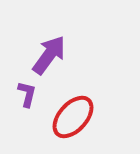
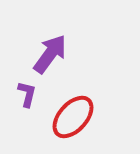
purple arrow: moved 1 px right, 1 px up
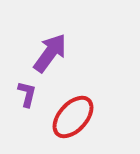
purple arrow: moved 1 px up
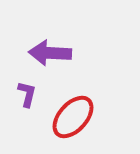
purple arrow: rotated 123 degrees counterclockwise
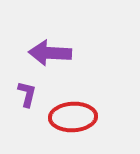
red ellipse: rotated 45 degrees clockwise
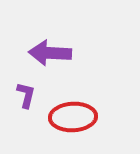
purple L-shape: moved 1 px left, 1 px down
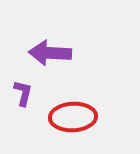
purple L-shape: moved 3 px left, 2 px up
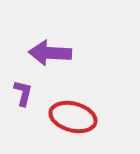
red ellipse: rotated 18 degrees clockwise
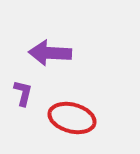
red ellipse: moved 1 px left, 1 px down
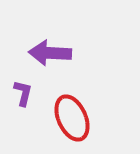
red ellipse: rotated 51 degrees clockwise
